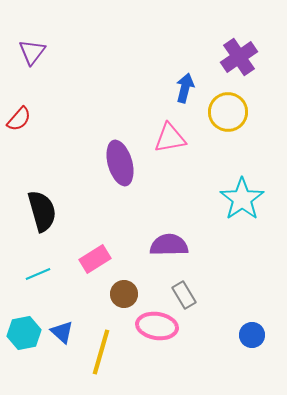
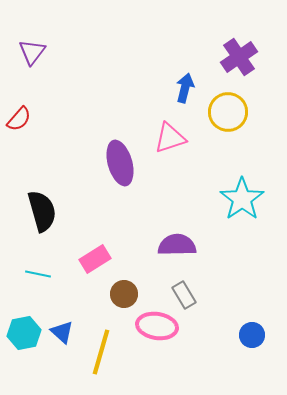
pink triangle: rotated 8 degrees counterclockwise
purple semicircle: moved 8 px right
cyan line: rotated 35 degrees clockwise
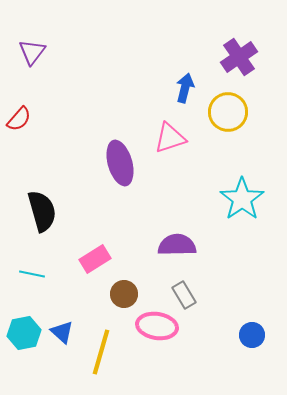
cyan line: moved 6 px left
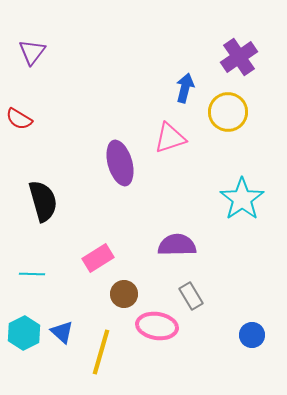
red semicircle: rotated 80 degrees clockwise
black semicircle: moved 1 px right, 10 px up
pink rectangle: moved 3 px right, 1 px up
cyan line: rotated 10 degrees counterclockwise
gray rectangle: moved 7 px right, 1 px down
cyan hexagon: rotated 16 degrees counterclockwise
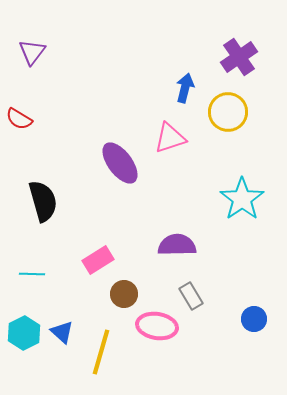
purple ellipse: rotated 21 degrees counterclockwise
pink rectangle: moved 2 px down
blue circle: moved 2 px right, 16 px up
